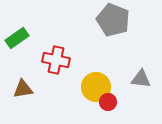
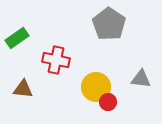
gray pentagon: moved 4 px left, 4 px down; rotated 12 degrees clockwise
brown triangle: rotated 15 degrees clockwise
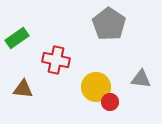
red circle: moved 2 px right
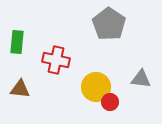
green rectangle: moved 4 px down; rotated 50 degrees counterclockwise
brown triangle: moved 3 px left
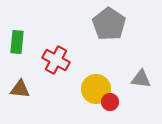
red cross: rotated 16 degrees clockwise
yellow circle: moved 2 px down
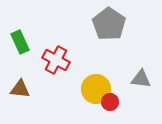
green rectangle: moved 3 px right; rotated 30 degrees counterclockwise
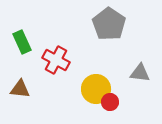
green rectangle: moved 2 px right
gray triangle: moved 1 px left, 6 px up
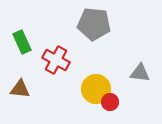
gray pentagon: moved 15 px left; rotated 28 degrees counterclockwise
